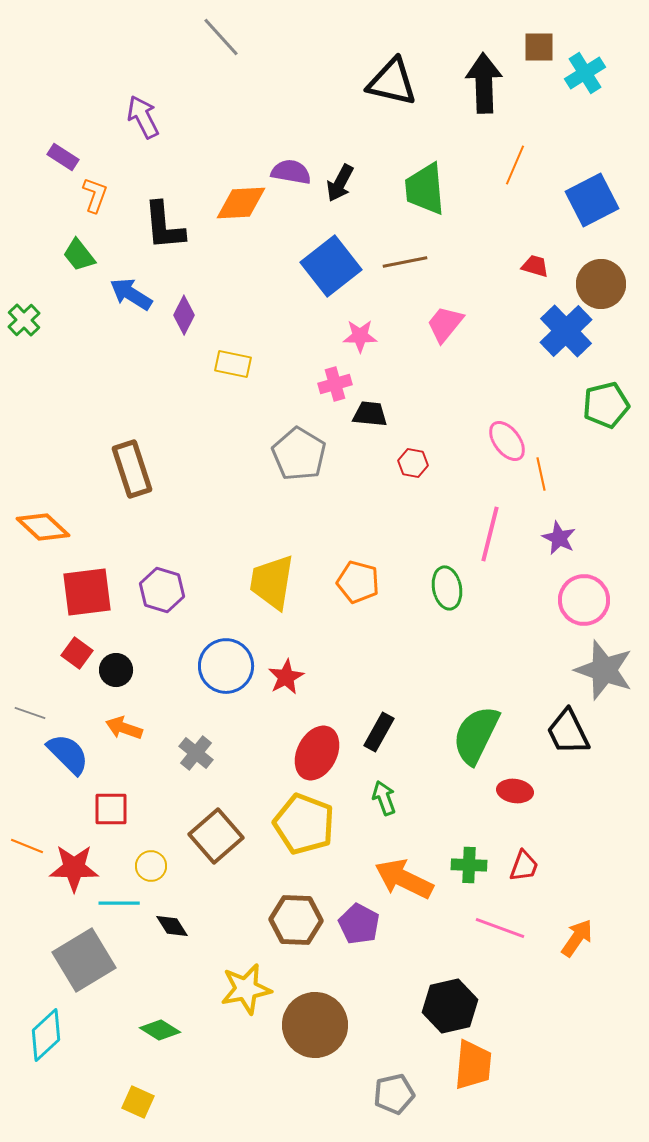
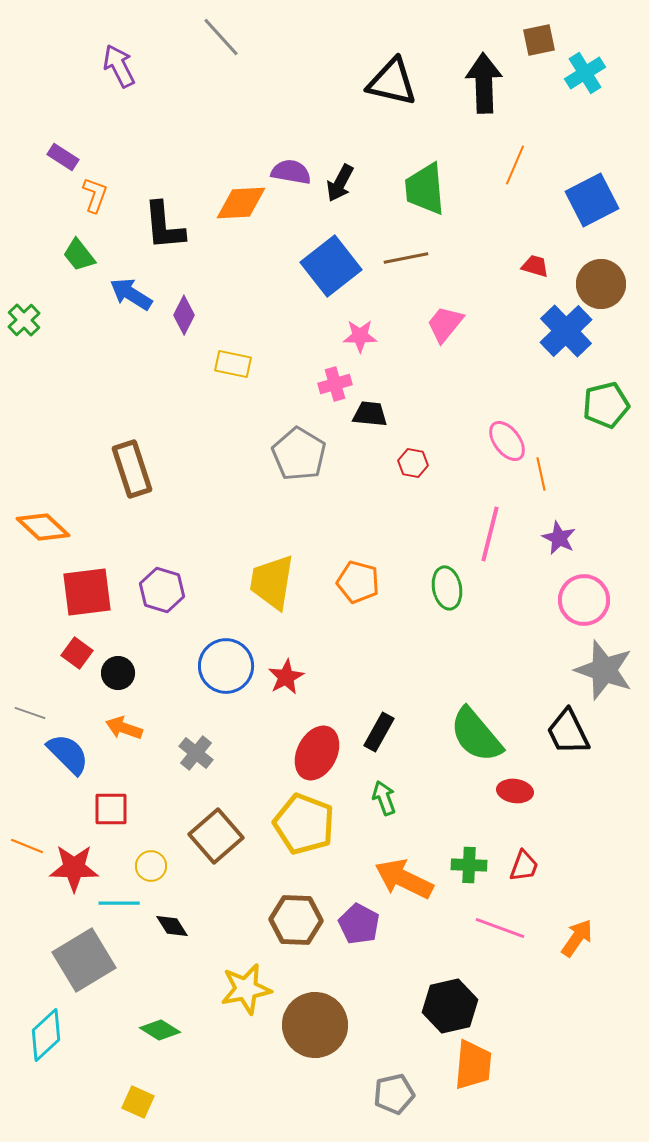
brown square at (539, 47): moved 7 px up; rotated 12 degrees counterclockwise
purple arrow at (143, 117): moved 24 px left, 51 px up
brown line at (405, 262): moved 1 px right, 4 px up
black circle at (116, 670): moved 2 px right, 3 px down
green semicircle at (476, 735): rotated 66 degrees counterclockwise
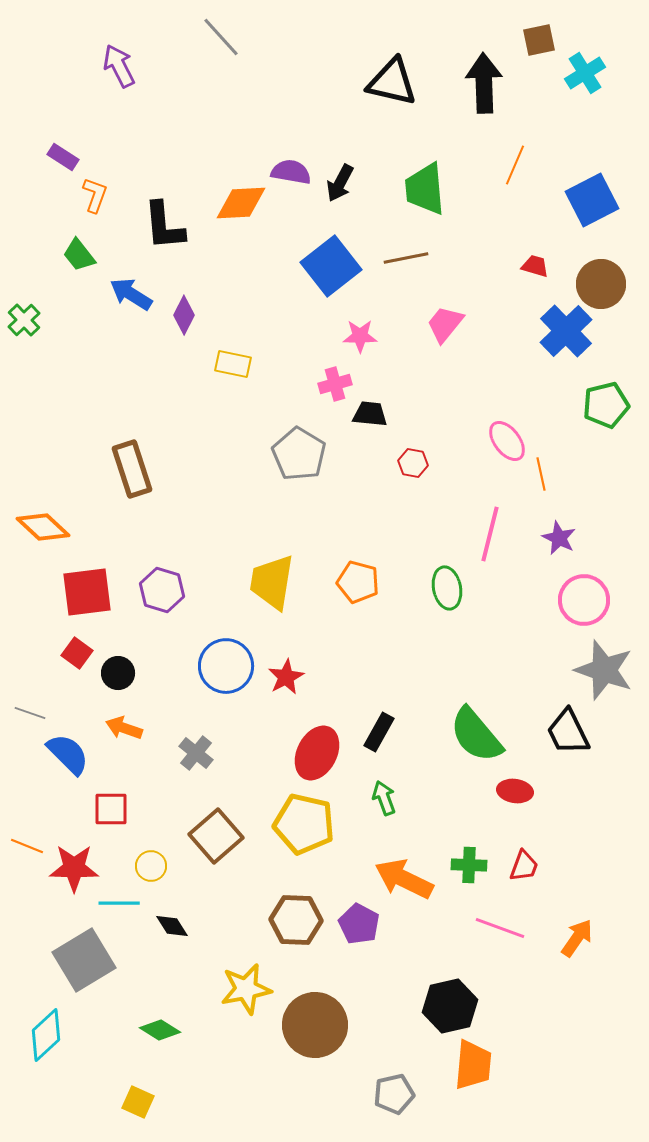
yellow pentagon at (304, 824): rotated 8 degrees counterclockwise
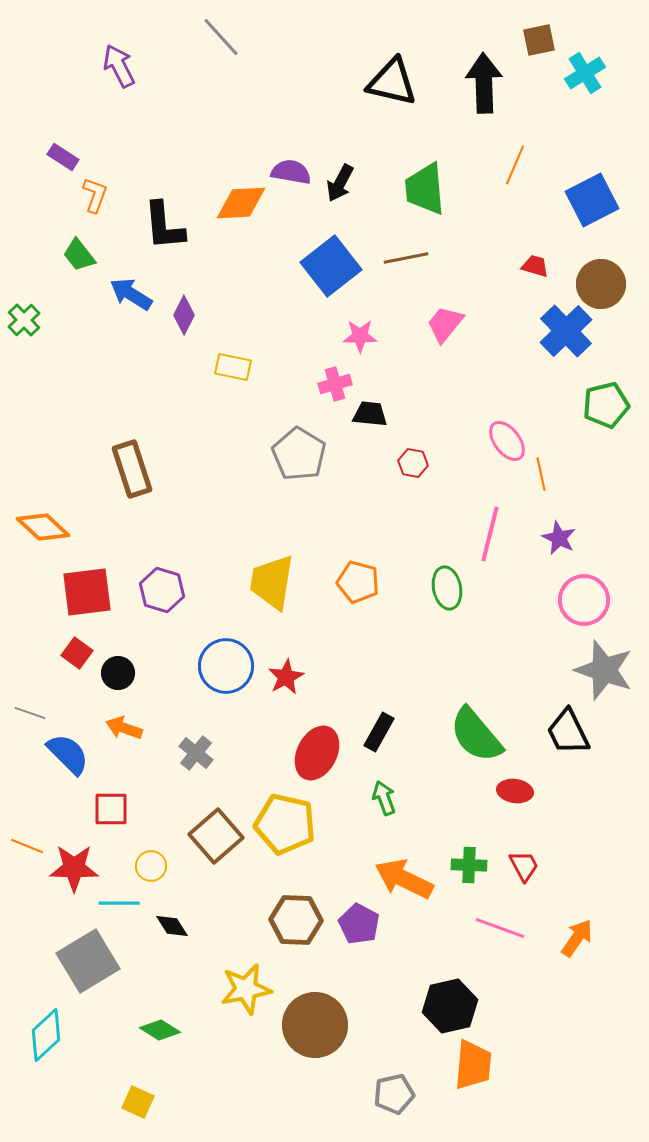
yellow rectangle at (233, 364): moved 3 px down
yellow pentagon at (304, 824): moved 19 px left
red trapezoid at (524, 866): rotated 48 degrees counterclockwise
gray square at (84, 960): moved 4 px right, 1 px down
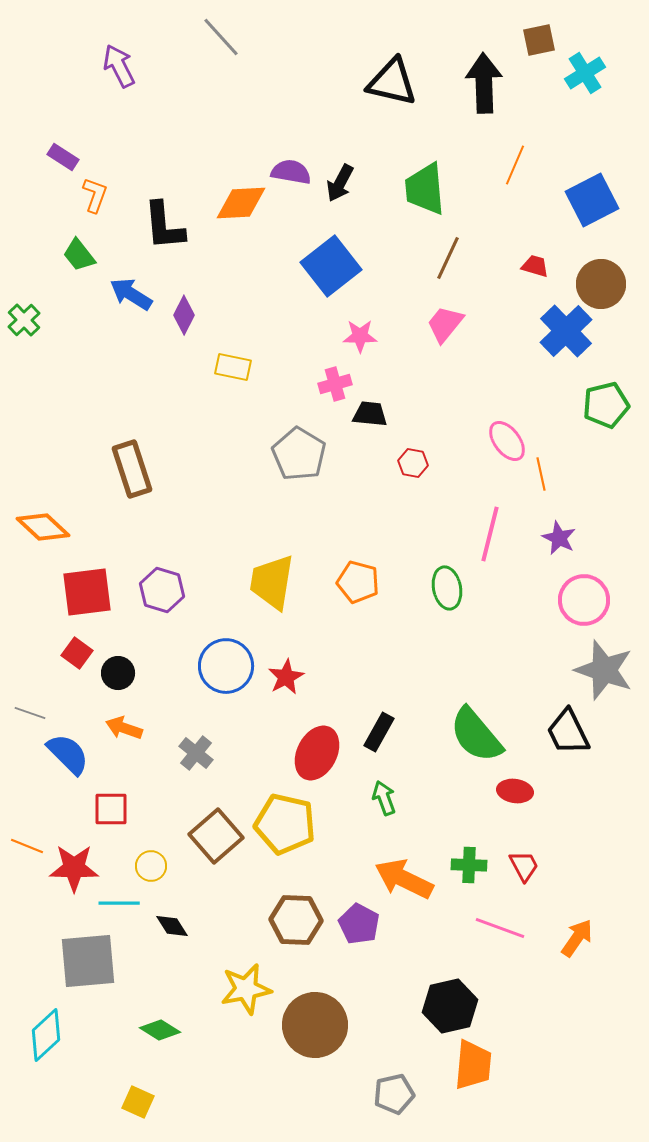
brown line at (406, 258): moved 42 px right; rotated 54 degrees counterclockwise
gray square at (88, 961): rotated 26 degrees clockwise
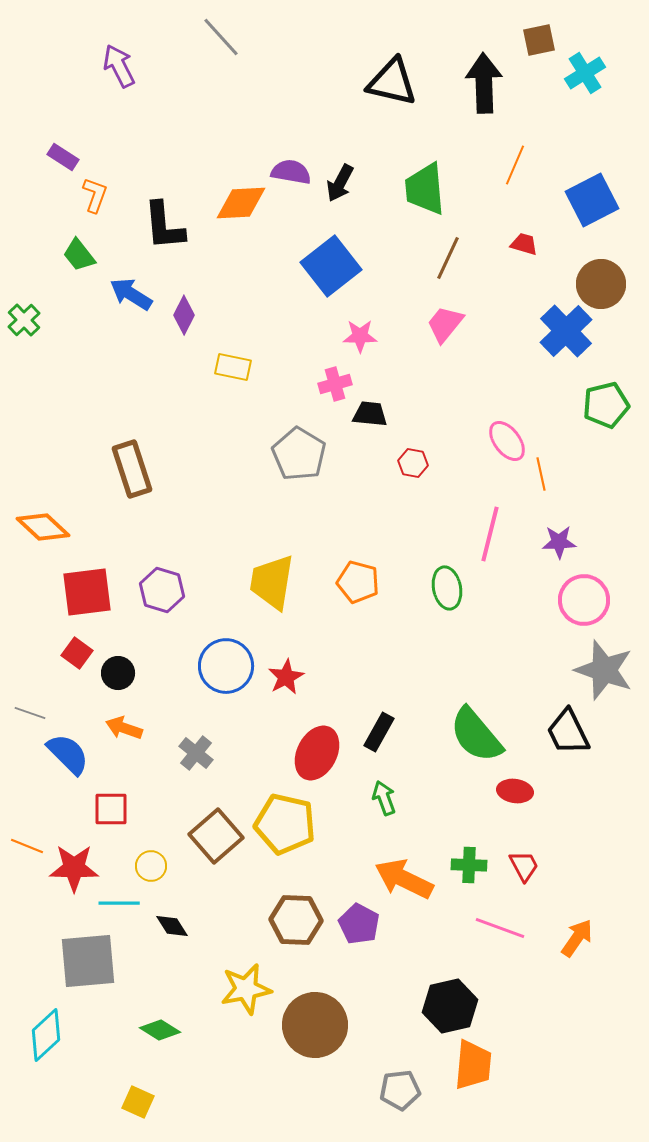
red trapezoid at (535, 266): moved 11 px left, 22 px up
purple star at (559, 538): moved 4 px down; rotated 28 degrees counterclockwise
gray pentagon at (394, 1094): moved 6 px right, 4 px up; rotated 6 degrees clockwise
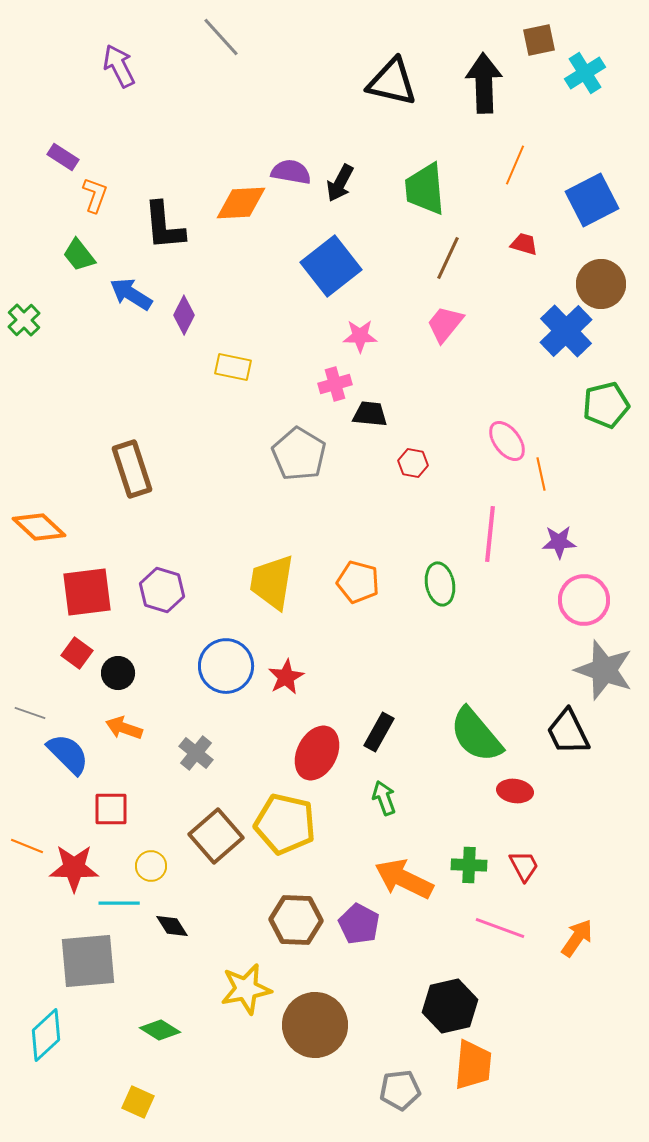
orange diamond at (43, 527): moved 4 px left
pink line at (490, 534): rotated 8 degrees counterclockwise
green ellipse at (447, 588): moved 7 px left, 4 px up
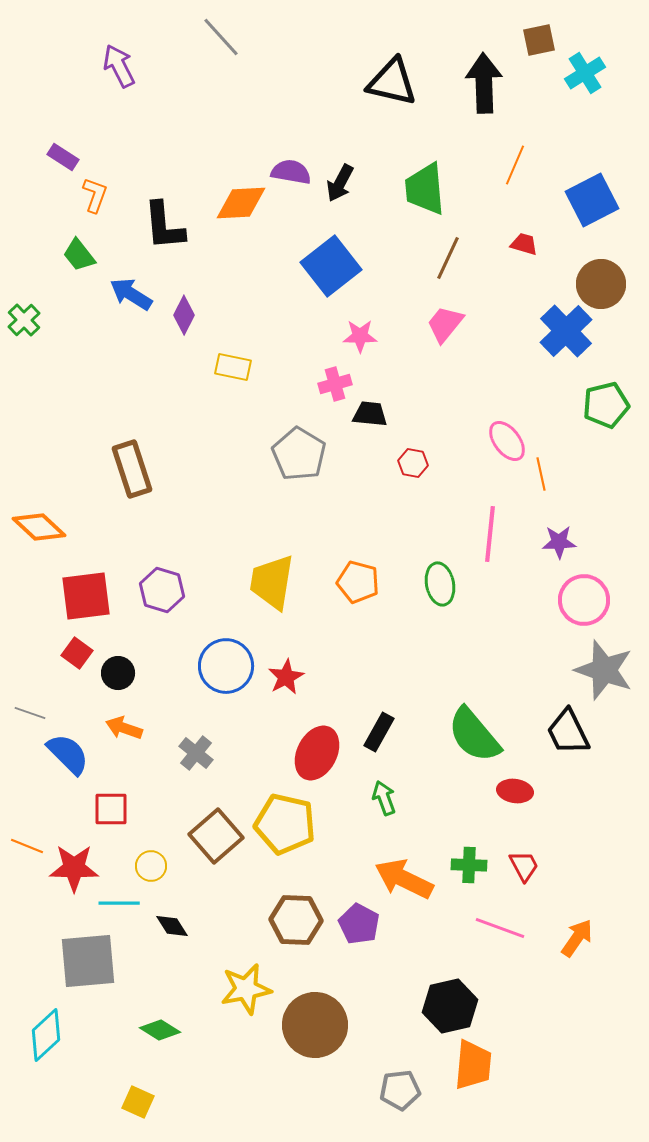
red square at (87, 592): moved 1 px left, 4 px down
green semicircle at (476, 735): moved 2 px left
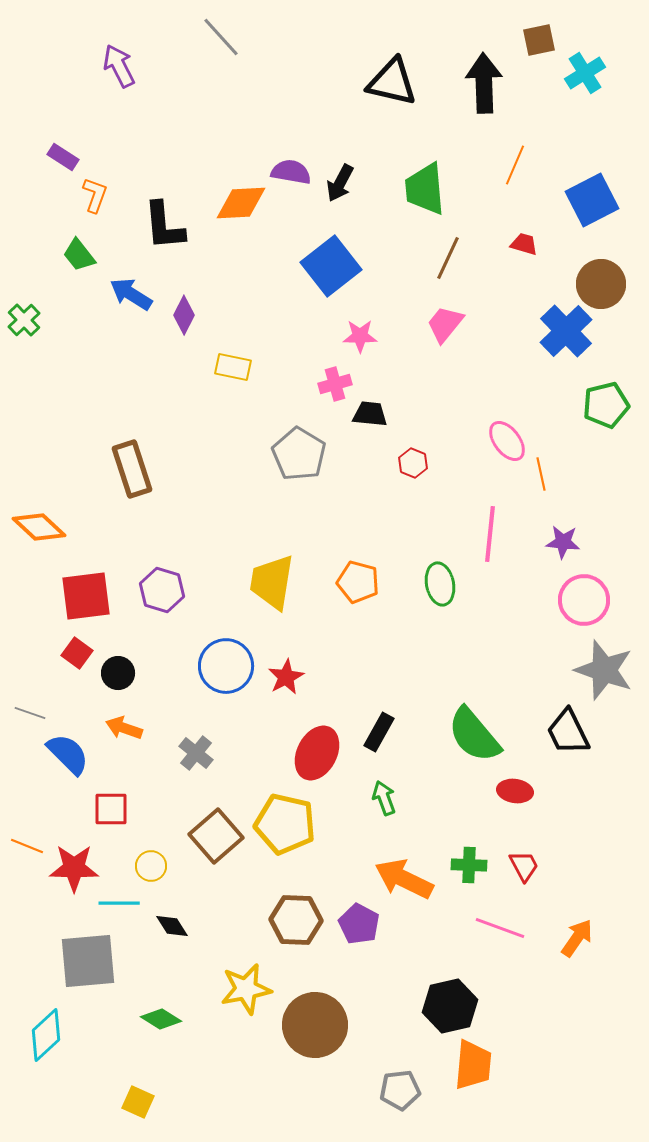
red hexagon at (413, 463): rotated 12 degrees clockwise
purple star at (559, 542): moved 4 px right; rotated 8 degrees clockwise
green diamond at (160, 1030): moved 1 px right, 11 px up
